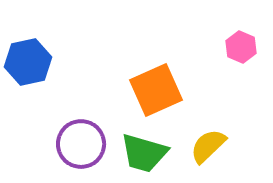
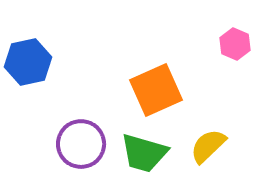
pink hexagon: moved 6 px left, 3 px up
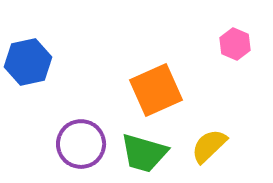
yellow semicircle: moved 1 px right
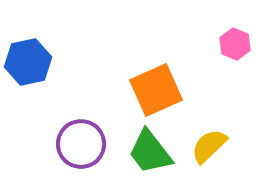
green trapezoid: moved 6 px right, 1 px up; rotated 36 degrees clockwise
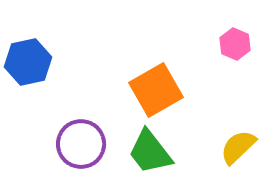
orange square: rotated 6 degrees counterclockwise
yellow semicircle: moved 29 px right, 1 px down
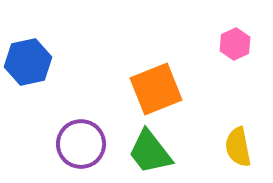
pink hexagon: rotated 12 degrees clockwise
orange square: moved 1 px up; rotated 8 degrees clockwise
yellow semicircle: rotated 57 degrees counterclockwise
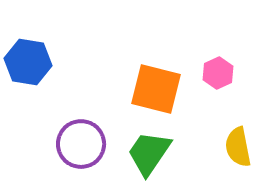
pink hexagon: moved 17 px left, 29 px down
blue hexagon: rotated 21 degrees clockwise
orange square: rotated 36 degrees clockwise
green trapezoid: moved 1 px left, 1 px down; rotated 72 degrees clockwise
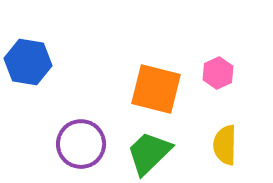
yellow semicircle: moved 13 px left, 2 px up; rotated 12 degrees clockwise
green trapezoid: rotated 12 degrees clockwise
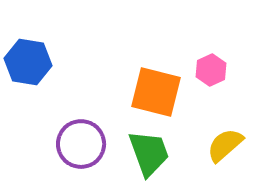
pink hexagon: moved 7 px left, 3 px up
orange square: moved 3 px down
yellow semicircle: rotated 48 degrees clockwise
green trapezoid: rotated 114 degrees clockwise
